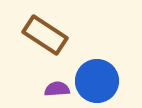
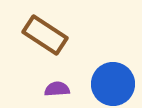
blue circle: moved 16 px right, 3 px down
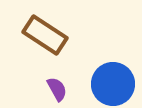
purple semicircle: rotated 65 degrees clockwise
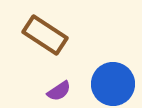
purple semicircle: moved 2 px right, 2 px down; rotated 85 degrees clockwise
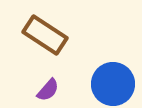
purple semicircle: moved 11 px left, 1 px up; rotated 15 degrees counterclockwise
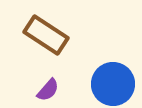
brown rectangle: moved 1 px right
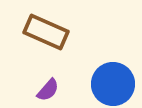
brown rectangle: moved 3 px up; rotated 9 degrees counterclockwise
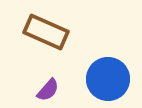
blue circle: moved 5 px left, 5 px up
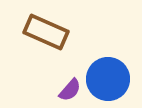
purple semicircle: moved 22 px right
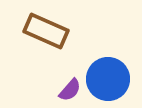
brown rectangle: moved 1 px up
